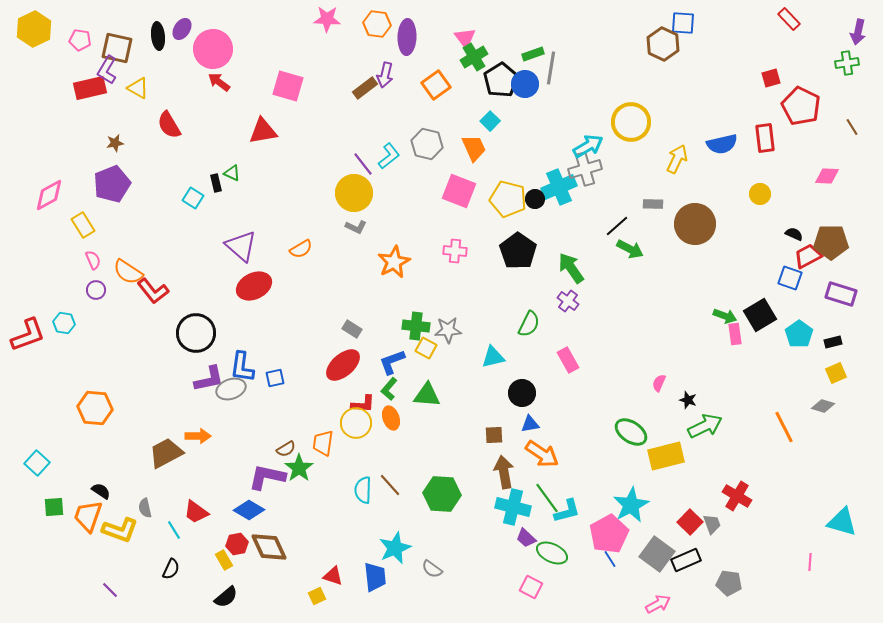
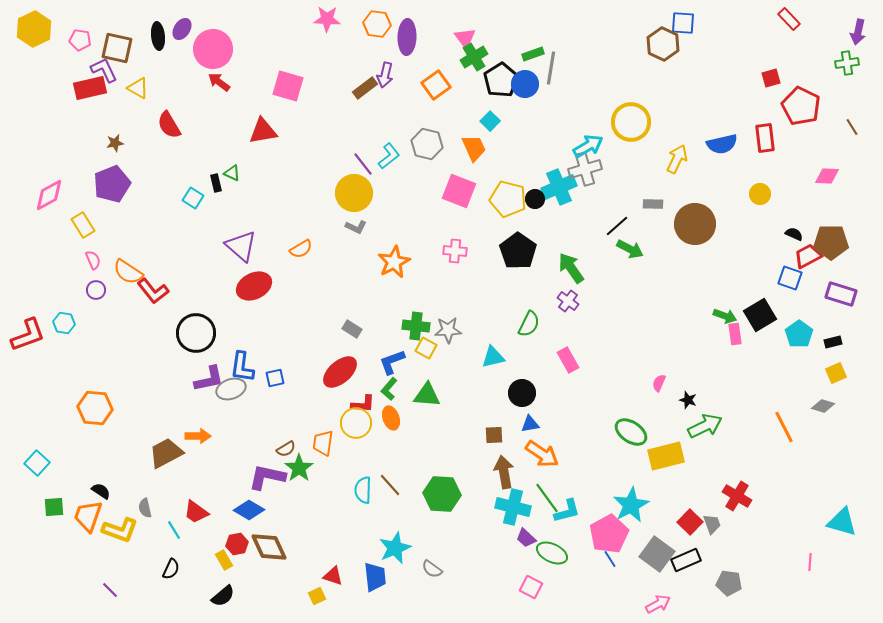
purple L-shape at (107, 70): moved 3 px left; rotated 124 degrees clockwise
red ellipse at (343, 365): moved 3 px left, 7 px down
black semicircle at (226, 597): moved 3 px left, 1 px up
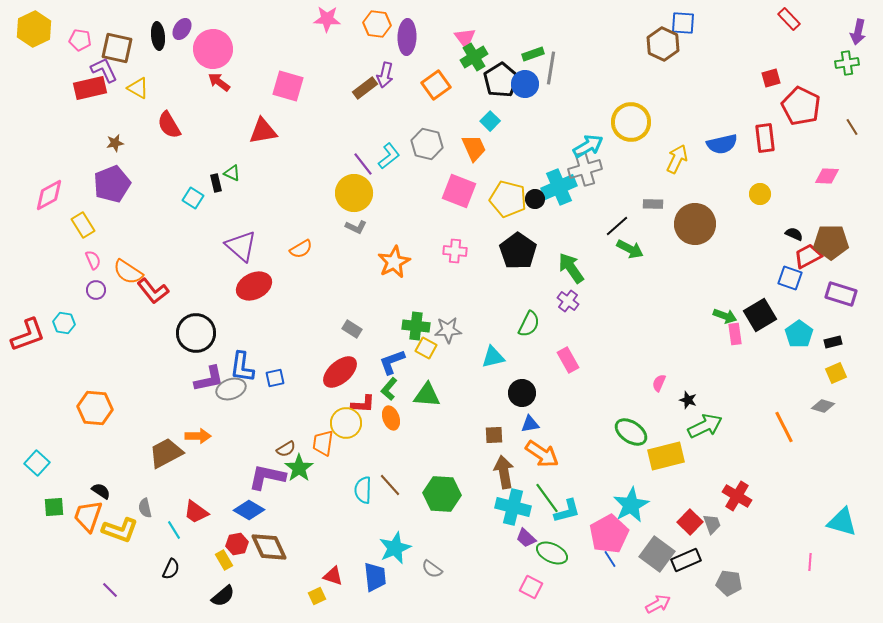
yellow circle at (356, 423): moved 10 px left
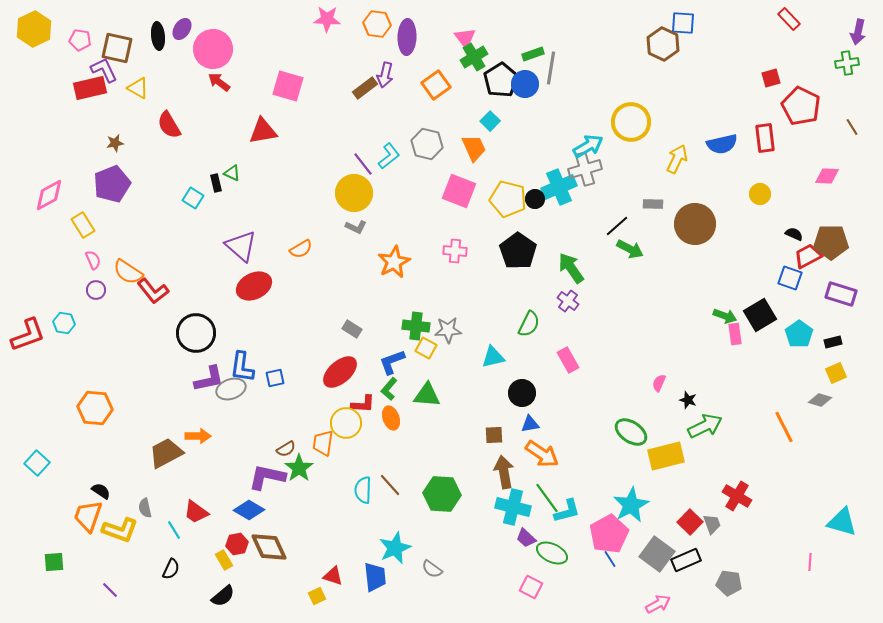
gray diamond at (823, 406): moved 3 px left, 6 px up
green square at (54, 507): moved 55 px down
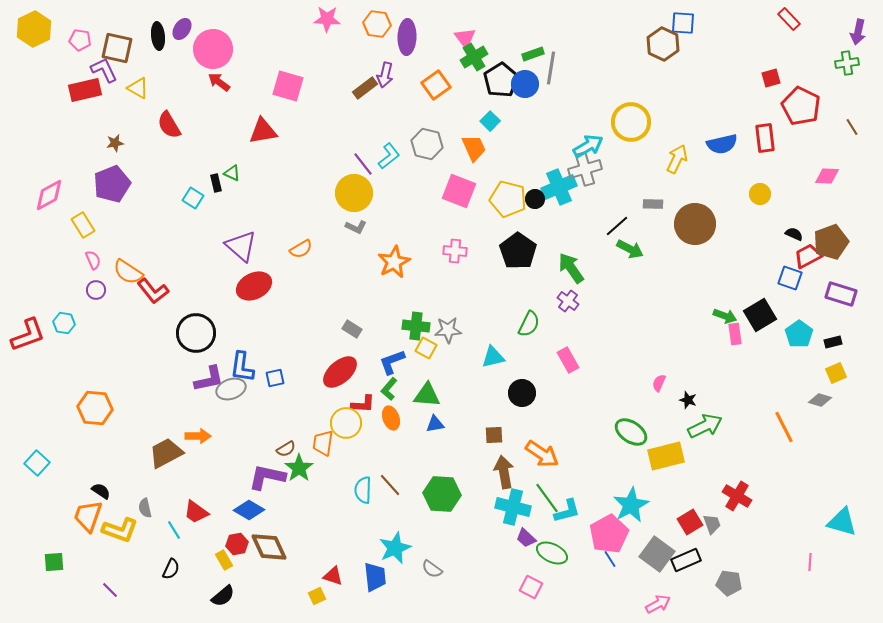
red rectangle at (90, 88): moved 5 px left, 2 px down
brown pentagon at (831, 242): rotated 20 degrees counterclockwise
blue triangle at (530, 424): moved 95 px left
red square at (690, 522): rotated 15 degrees clockwise
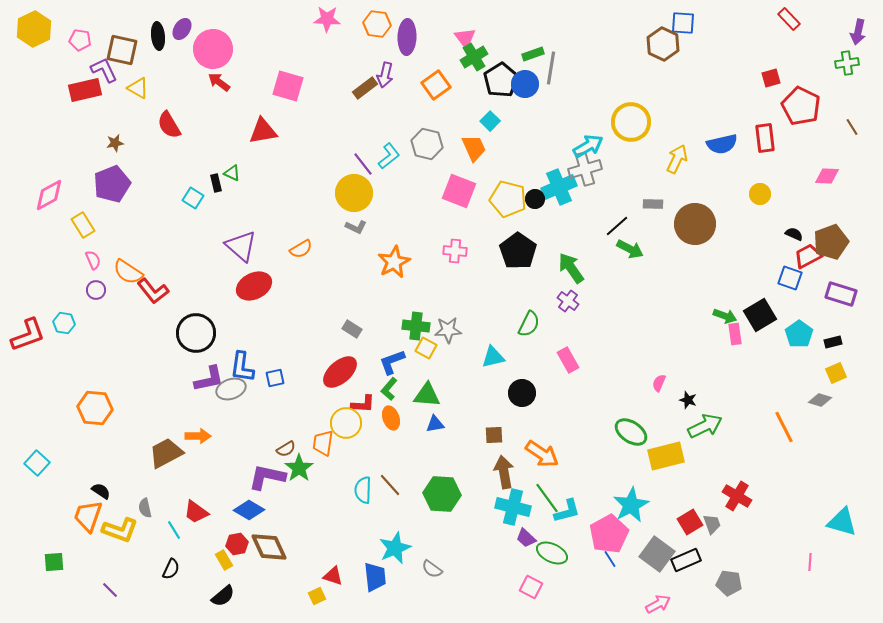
brown square at (117, 48): moved 5 px right, 2 px down
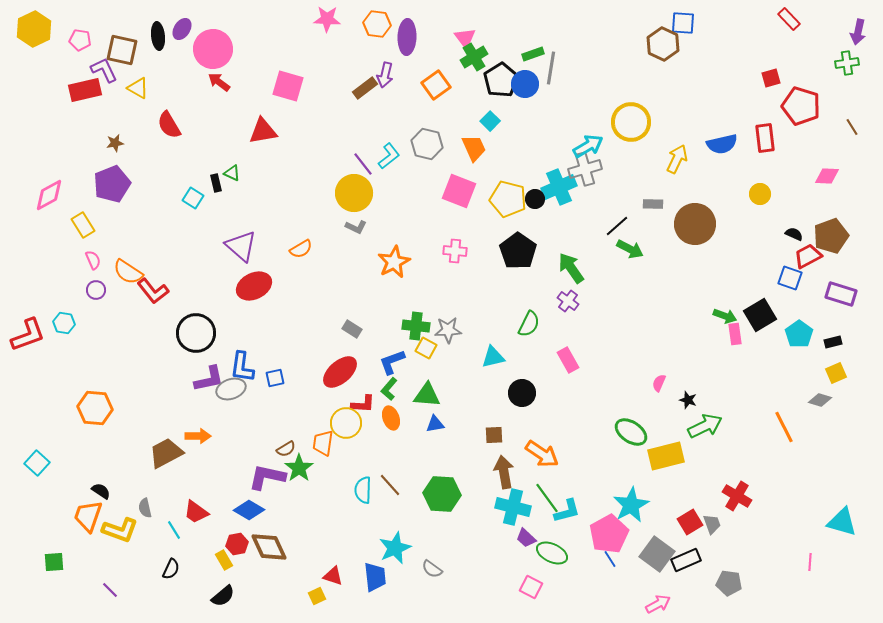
red pentagon at (801, 106): rotated 9 degrees counterclockwise
brown pentagon at (831, 242): moved 6 px up
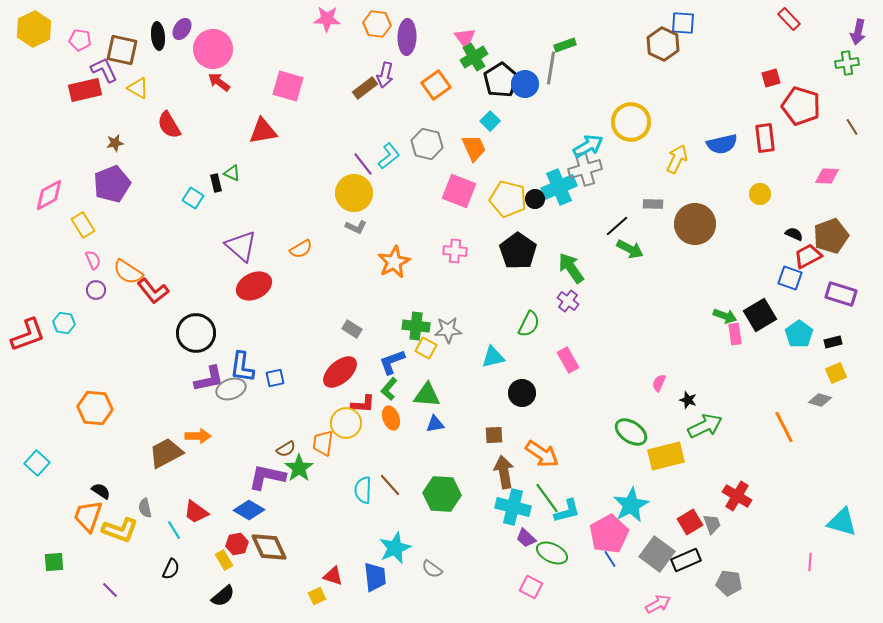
green rectangle at (533, 54): moved 32 px right, 9 px up
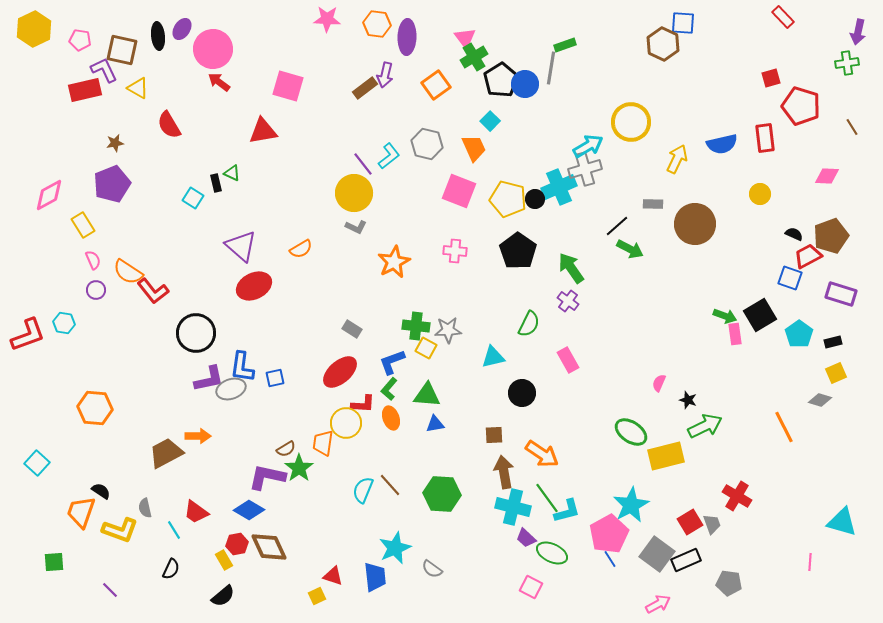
red rectangle at (789, 19): moved 6 px left, 2 px up
cyan semicircle at (363, 490): rotated 20 degrees clockwise
orange trapezoid at (88, 516): moved 7 px left, 4 px up
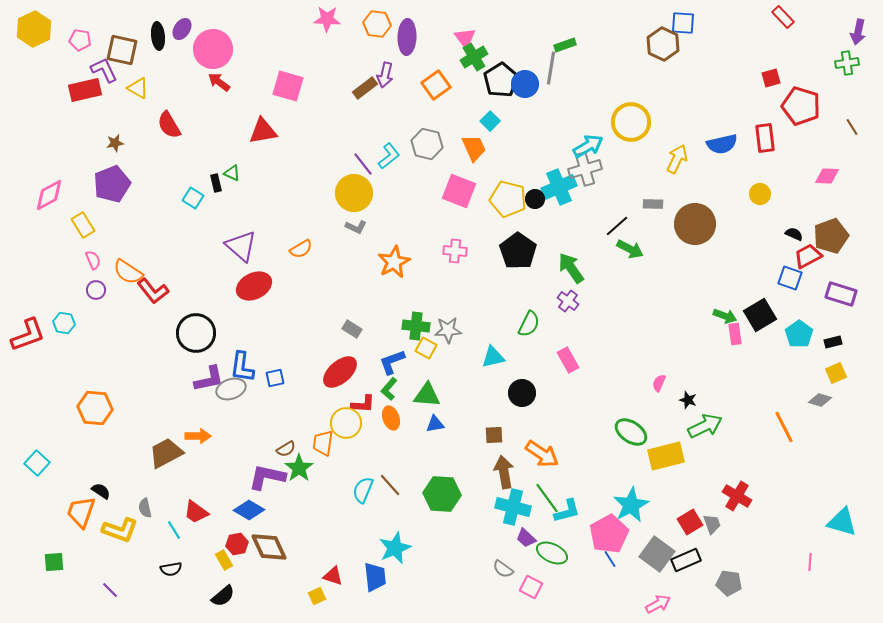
black semicircle at (171, 569): rotated 55 degrees clockwise
gray semicircle at (432, 569): moved 71 px right
